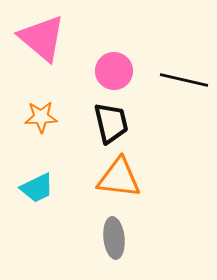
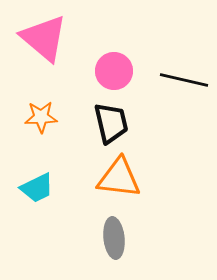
pink triangle: moved 2 px right
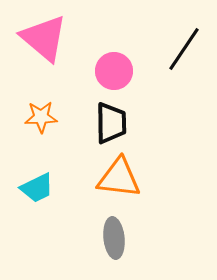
black line: moved 31 px up; rotated 69 degrees counterclockwise
black trapezoid: rotated 12 degrees clockwise
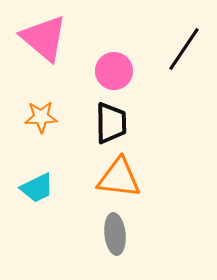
gray ellipse: moved 1 px right, 4 px up
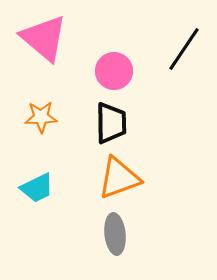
orange triangle: rotated 27 degrees counterclockwise
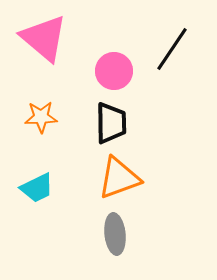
black line: moved 12 px left
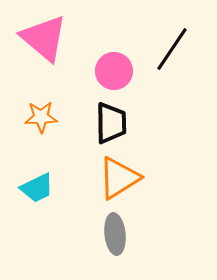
orange triangle: rotated 12 degrees counterclockwise
